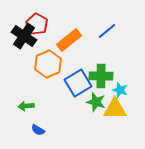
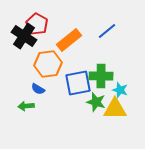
orange hexagon: rotated 16 degrees clockwise
blue square: rotated 20 degrees clockwise
blue semicircle: moved 41 px up
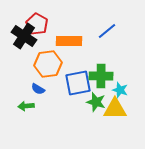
orange rectangle: moved 1 px down; rotated 40 degrees clockwise
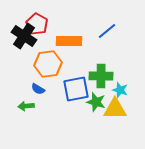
blue square: moved 2 px left, 6 px down
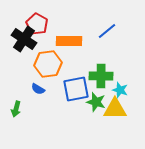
black cross: moved 3 px down
green arrow: moved 10 px left, 3 px down; rotated 70 degrees counterclockwise
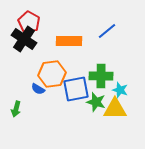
red pentagon: moved 8 px left, 2 px up
orange hexagon: moved 4 px right, 10 px down
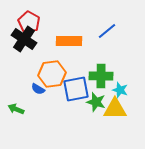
green arrow: rotated 98 degrees clockwise
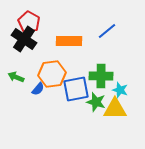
blue semicircle: rotated 80 degrees counterclockwise
green arrow: moved 32 px up
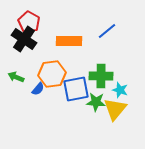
green star: rotated 12 degrees counterclockwise
yellow triangle: rotated 50 degrees counterclockwise
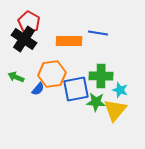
blue line: moved 9 px left, 2 px down; rotated 48 degrees clockwise
yellow triangle: moved 1 px down
